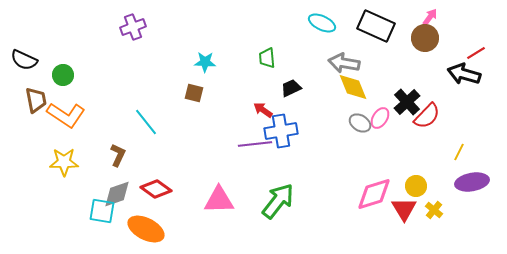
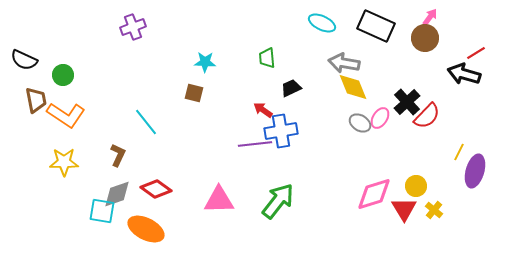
purple ellipse: moved 3 px right, 11 px up; rotated 64 degrees counterclockwise
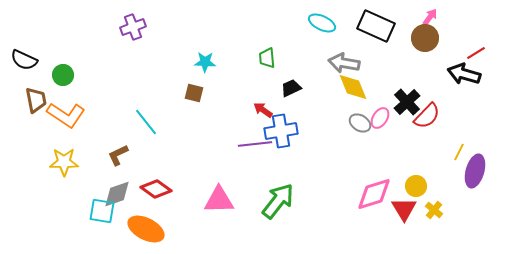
brown L-shape: rotated 140 degrees counterclockwise
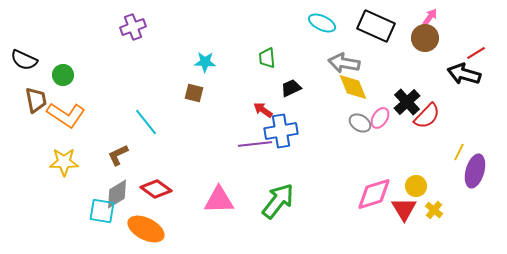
gray diamond: rotated 12 degrees counterclockwise
